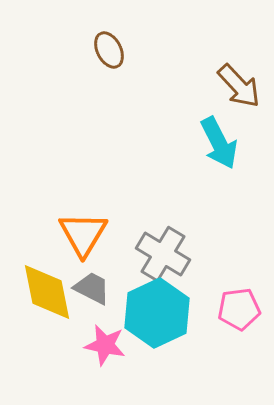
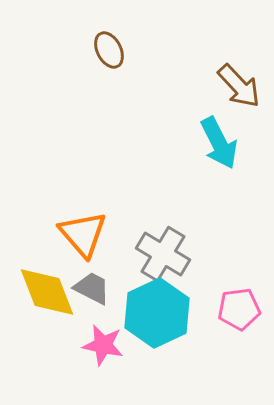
orange triangle: rotated 12 degrees counterclockwise
yellow diamond: rotated 10 degrees counterclockwise
pink star: moved 2 px left
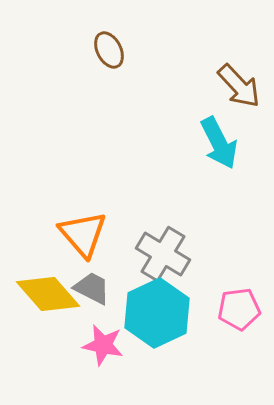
yellow diamond: moved 1 px right, 2 px down; rotated 20 degrees counterclockwise
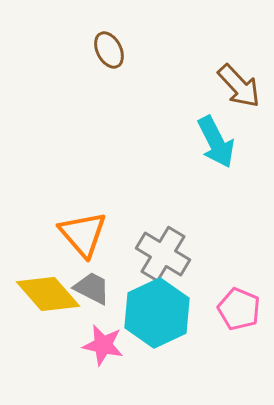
cyan arrow: moved 3 px left, 1 px up
pink pentagon: rotated 30 degrees clockwise
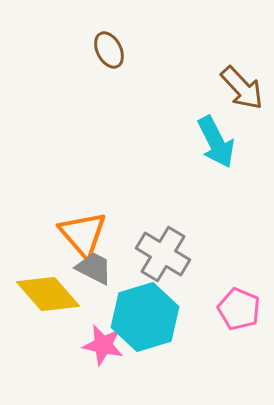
brown arrow: moved 3 px right, 2 px down
gray trapezoid: moved 2 px right, 20 px up
cyan hexagon: moved 12 px left, 4 px down; rotated 8 degrees clockwise
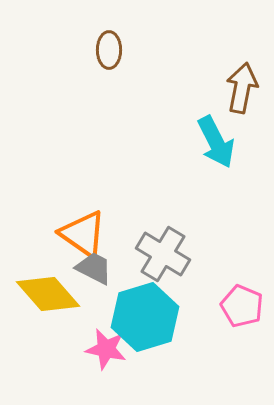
brown ellipse: rotated 27 degrees clockwise
brown arrow: rotated 126 degrees counterclockwise
orange triangle: rotated 14 degrees counterclockwise
pink pentagon: moved 3 px right, 3 px up
pink star: moved 3 px right, 4 px down
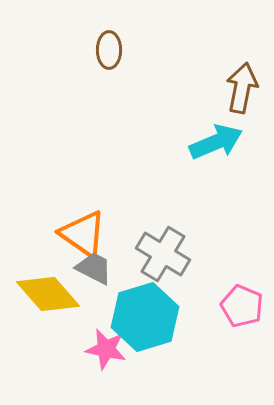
cyan arrow: rotated 86 degrees counterclockwise
